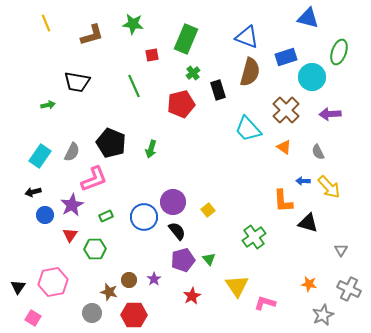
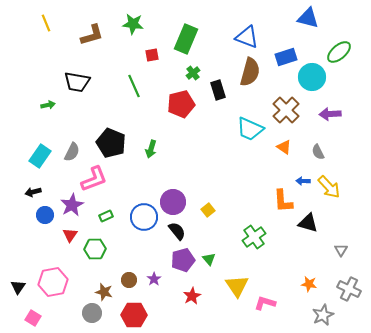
green ellipse at (339, 52): rotated 30 degrees clockwise
cyan trapezoid at (248, 129): moved 2 px right; rotated 24 degrees counterclockwise
brown star at (109, 292): moved 5 px left
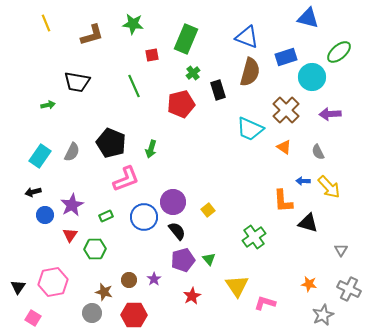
pink L-shape at (94, 179): moved 32 px right
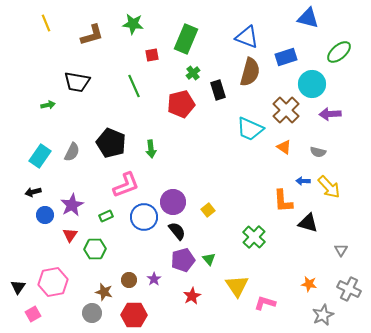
cyan circle at (312, 77): moved 7 px down
green arrow at (151, 149): rotated 24 degrees counterclockwise
gray semicircle at (318, 152): rotated 49 degrees counterclockwise
pink L-shape at (126, 179): moved 6 px down
green cross at (254, 237): rotated 10 degrees counterclockwise
pink square at (33, 318): moved 4 px up; rotated 28 degrees clockwise
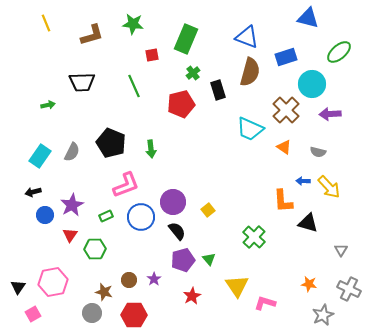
black trapezoid at (77, 82): moved 5 px right; rotated 12 degrees counterclockwise
blue circle at (144, 217): moved 3 px left
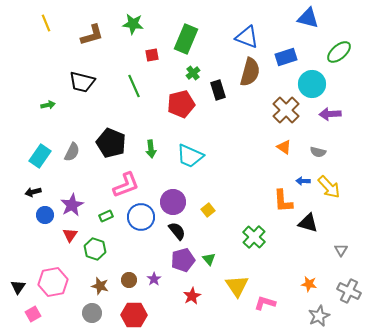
black trapezoid at (82, 82): rotated 16 degrees clockwise
cyan trapezoid at (250, 129): moved 60 px left, 27 px down
green hexagon at (95, 249): rotated 20 degrees clockwise
gray cross at (349, 289): moved 2 px down
brown star at (104, 292): moved 4 px left, 6 px up
gray star at (323, 315): moved 4 px left, 1 px down
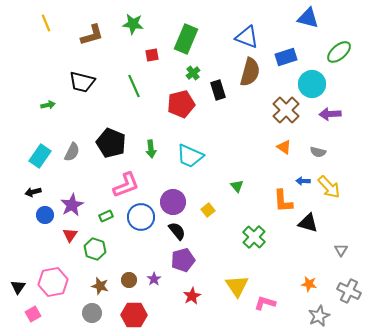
green triangle at (209, 259): moved 28 px right, 73 px up
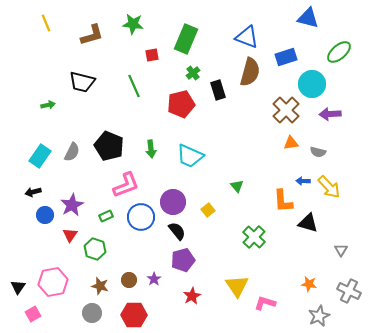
black pentagon at (111, 143): moved 2 px left, 3 px down
orange triangle at (284, 147): moved 7 px right, 4 px up; rotated 42 degrees counterclockwise
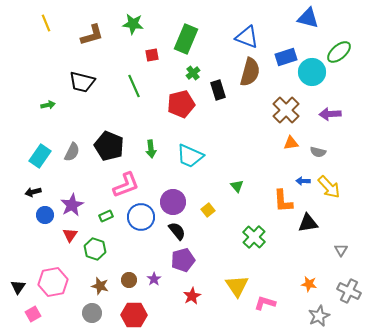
cyan circle at (312, 84): moved 12 px up
black triangle at (308, 223): rotated 25 degrees counterclockwise
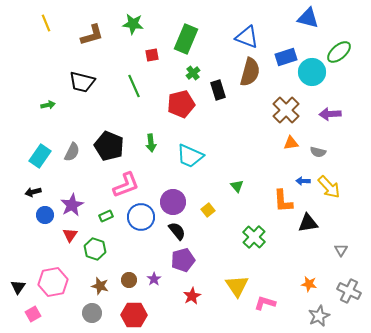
green arrow at (151, 149): moved 6 px up
